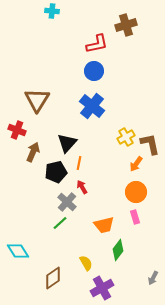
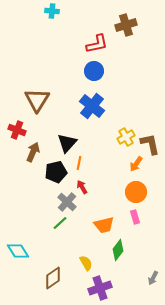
purple cross: moved 2 px left; rotated 10 degrees clockwise
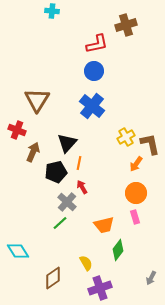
orange circle: moved 1 px down
gray arrow: moved 2 px left
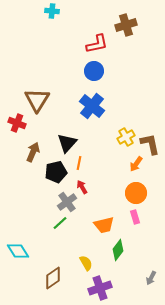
red cross: moved 7 px up
gray cross: rotated 12 degrees clockwise
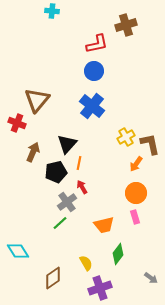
brown triangle: rotated 8 degrees clockwise
black triangle: moved 1 px down
green diamond: moved 4 px down
gray arrow: rotated 80 degrees counterclockwise
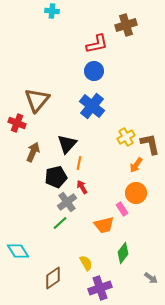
orange arrow: moved 1 px down
black pentagon: moved 5 px down
pink rectangle: moved 13 px left, 8 px up; rotated 16 degrees counterclockwise
green diamond: moved 5 px right, 1 px up
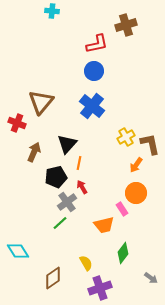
brown triangle: moved 4 px right, 2 px down
brown arrow: moved 1 px right
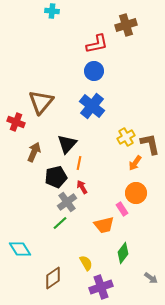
red cross: moved 1 px left, 1 px up
orange arrow: moved 1 px left, 2 px up
cyan diamond: moved 2 px right, 2 px up
purple cross: moved 1 px right, 1 px up
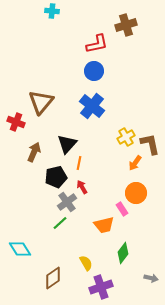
gray arrow: rotated 24 degrees counterclockwise
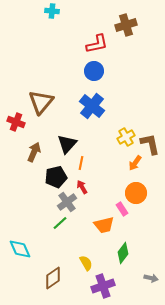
orange line: moved 2 px right
cyan diamond: rotated 10 degrees clockwise
purple cross: moved 2 px right, 1 px up
